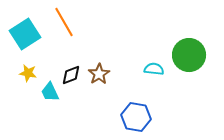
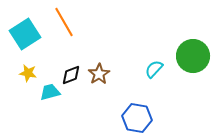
green circle: moved 4 px right, 1 px down
cyan semicircle: rotated 54 degrees counterclockwise
cyan trapezoid: rotated 100 degrees clockwise
blue hexagon: moved 1 px right, 1 px down
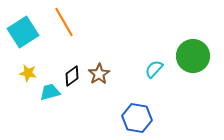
cyan square: moved 2 px left, 2 px up
black diamond: moved 1 px right, 1 px down; rotated 15 degrees counterclockwise
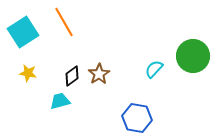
cyan trapezoid: moved 10 px right, 9 px down
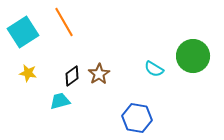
cyan semicircle: rotated 102 degrees counterclockwise
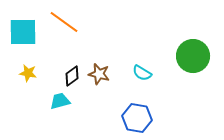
orange line: rotated 24 degrees counterclockwise
cyan square: rotated 32 degrees clockwise
cyan semicircle: moved 12 px left, 4 px down
brown star: rotated 25 degrees counterclockwise
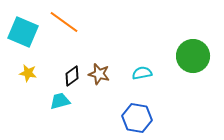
cyan square: rotated 24 degrees clockwise
cyan semicircle: rotated 138 degrees clockwise
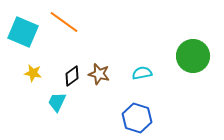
yellow star: moved 5 px right
cyan trapezoid: moved 3 px left, 1 px down; rotated 50 degrees counterclockwise
blue hexagon: rotated 8 degrees clockwise
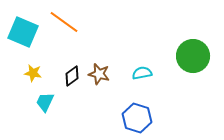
cyan trapezoid: moved 12 px left
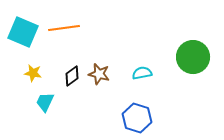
orange line: moved 6 px down; rotated 44 degrees counterclockwise
green circle: moved 1 px down
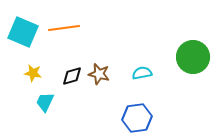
black diamond: rotated 20 degrees clockwise
blue hexagon: rotated 24 degrees counterclockwise
